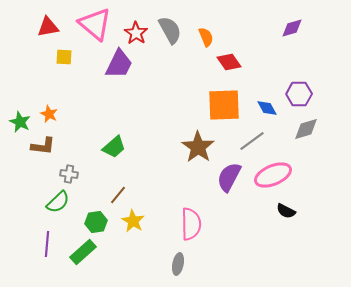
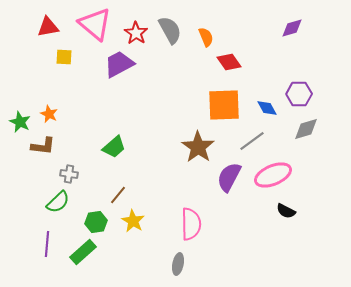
purple trapezoid: rotated 144 degrees counterclockwise
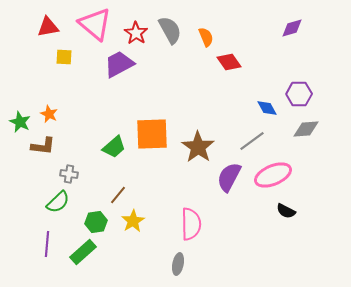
orange square: moved 72 px left, 29 px down
gray diamond: rotated 12 degrees clockwise
yellow star: rotated 10 degrees clockwise
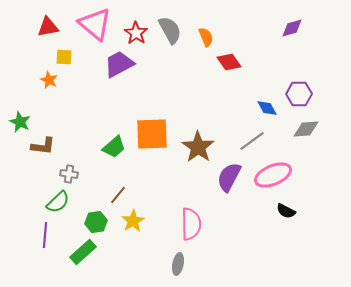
orange star: moved 34 px up
purple line: moved 2 px left, 9 px up
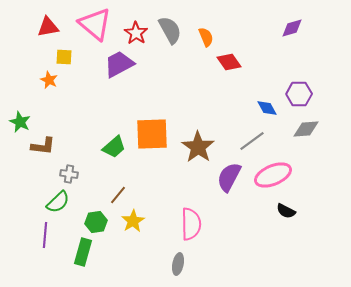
green rectangle: rotated 32 degrees counterclockwise
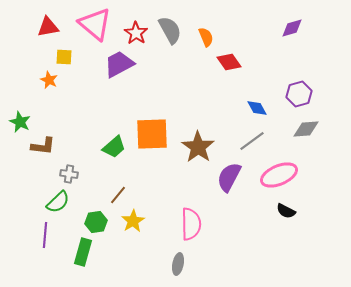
purple hexagon: rotated 15 degrees counterclockwise
blue diamond: moved 10 px left
pink ellipse: moved 6 px right
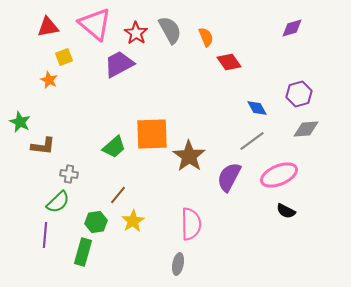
yellow square: rotated 24 degrees counterclockwise
brown star: moved 9 px left, 9 px down
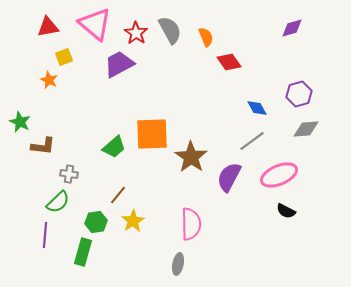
brown star: moved 2 px right, 1 px down
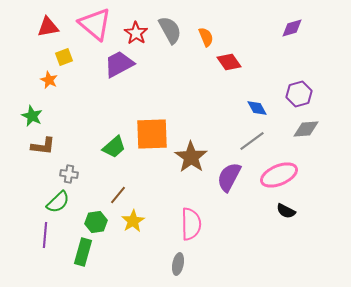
green star: moved 12 px right, 6 px up
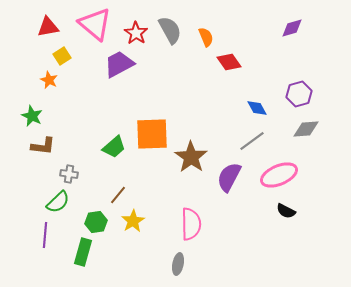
yellow square: moved 2 px left, 1 px up; rotated 12 degrees counterclockwise
